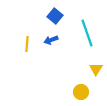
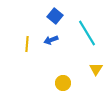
cyan line: rotated 12 degrees counterclockwise
yellow circle: moved 18 px left, 9 px up
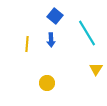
blue arrow: rotated 72 degrees counterclockwise
yellow circle: moved 16 px left
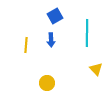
blue square: rotated 21 degrees clockwise
cyan line: rotated 32 degrees clockwise
yellow line: moved 1 px left, 1 px down
yellow triangle: rotated 16 degrees counterclockwise
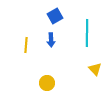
yellow triangle: moved 1 px left
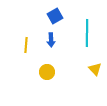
yellow circle: moved 11 px up
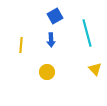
cyan line: rotated 16 degrees counterclockwise
yellow line: moved 5 px left
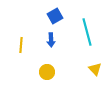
cyan line: moved 1 px up
